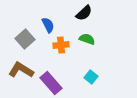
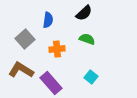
blue semicircle: moved 5 px up; rotated 35 degrees clockwise
orange cross: moved 4 px left, 4 px down
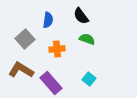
black semicircle: moved 3 px left, 3 px down; rotated 96 degrees clockwise
cyan square: moved 2 px left, 2 px down
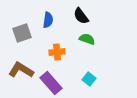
gray square: moved 3 px left, 6 px up; rotated 24 degrees clockwise
orange cross: moved 3 px down
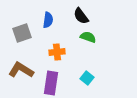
green semicircle: moved 1 px right, 2 px up
cyan square: moved 2 px left, 1 px up
purple rectangle: rotated 50 degrees clockwise
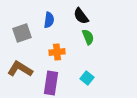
blue semicircle: moved 1 px right
green semicircle: rotated 49 degrees clockwise
brown L-shape: moved 1 px left, 1 px up
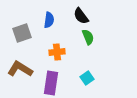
cyan square: rotated 16 degrees clockwise
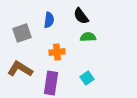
green semicircle: rotated 70 degrees counterclockwise
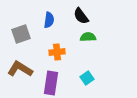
gray square: moved 1 px left, 1 px down
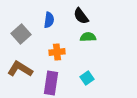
gray square: rotated 24 degrees counterclockwise
